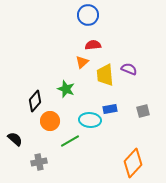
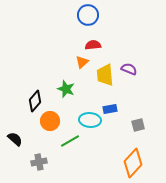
gray square: moved 5 px left, 14 px down
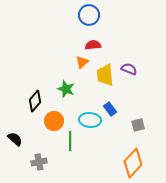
blue circle: moved 1 px right
blue rectangle: rotated 64 degrees clockwise
orange circle: moved 4 px right
green line: rotated 60 degrees counterclockwise
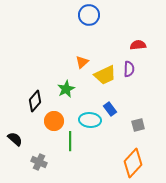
red semicircle: moved 45 px right
purple semicircle: rotated 70 degrees clockwise
yellow trapezoid: rotated 110 degrees counterclockwise
green star: rotated 24 degrees clockwise
gray cross: rotated 35 degrees clockwise
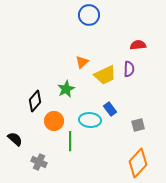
orange diamond: moved 5 px right
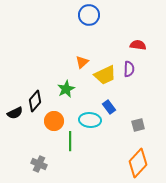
red semicircle: rotated 14 degrees clockwise
blue rectangle: moved 1 px left, 2 px up
black semicircle: moved 26 px up; rotated 112 degrees clockwise
gray cross: moved 2 px down
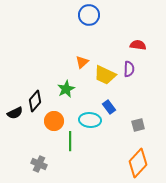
yellow trapezoid: rotated 50 degrees clockwise
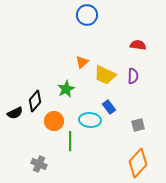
blue circle: moved 2 px left
purple semicircle: moved 4 px right, 7 px down
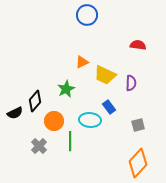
orange triangle: rotated 16 degrees clockwise
purple semicircle: moved 2 px left, 7 px down
gray cross: moved 18 px up; rotated 21 degrees clockwise
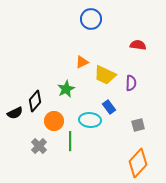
blue circle: moved 4 px right, 4 px down
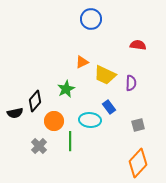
black semicircle: rotated 14 degrees clockwise
